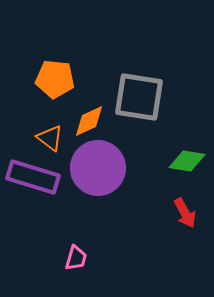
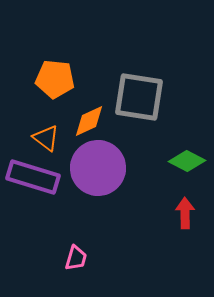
orange triangle: moved 4 px left
green diamond: rotated 18 degrees clockwise
red arrow: rotated 152 degrees counterclockwise
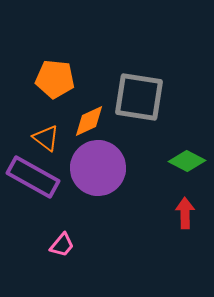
purple rectangle: rotated 12 degrees clockwise
pink trapezoid: moved 14 px left, 13 px up; rotated 24 degrees clockwise
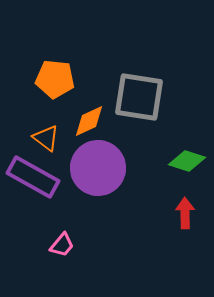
green diamond: rotated 9 degrees counterclockwise
